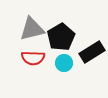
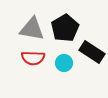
gray triangle: rotated 24 degrees clockwise
black pentagon: moved 4 px right, 9 px up
black rectangle: rotated 65 degrees clockwise
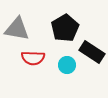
gray triangle: moved 15 px left
cyan circle: moved 3 px right, 2 px down
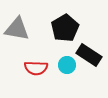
black rectangle: moved 3 px left, 3 px down
red semicircle: moved 3 px right, 10 px down
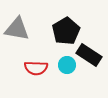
black pentagon: moved 1 px right, 3 px down
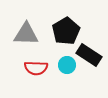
gray triangle: moved 9 px right, 5 px down; rotated 8 degrees counterclockwise
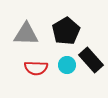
black rectangle: moved 2 px right, 5 px down; rotated 15 degrees clockwise
